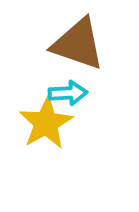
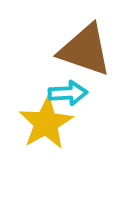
brown triangle: moved 7 px right, 6 px down
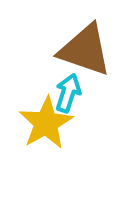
cyan arrow: rotated 69 degrees counterclockwise
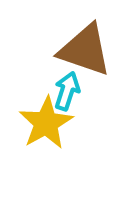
cyan arrow: moved 1 px left, 2 px up
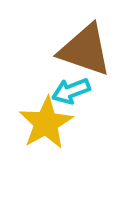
cyan arrow: moved 4 px right; rotated 129 degrees counterclockwise
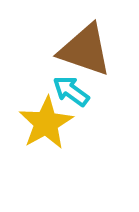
cyan arrow: rotated 57 degrees clockwise
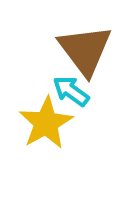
brown triangle: rotated 34 degrees clockwise
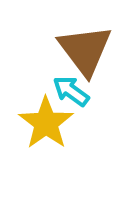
yellow star: rotated 6 degrees counterclockwise
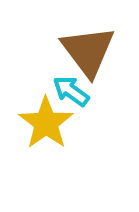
brown triangle: moved 3 px right, 1 px down
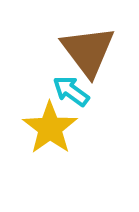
yellow star: moved 4 px right, 5 px down
